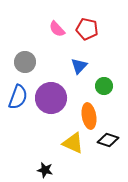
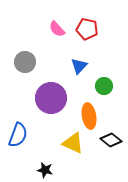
blue semicircle: moved 38 px down
black diamond: moved 3 px right; rotated 20 degrees clockwise
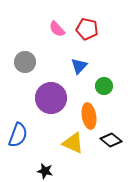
black star: moved 1 px down
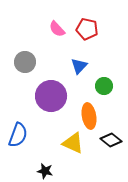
purple circle: moved 2 px up
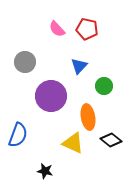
orange ellipse: moved 1 px left, 1 px down
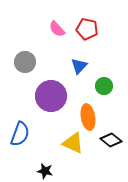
blue semicircle: moved 2 px right, 1 px up
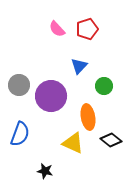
red pentagon: rotated 30 degrees counterclockwise
gray circle: moved 6 px left, 23 px down
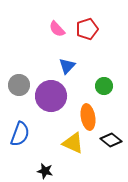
blue triangle: moved 12 px left
